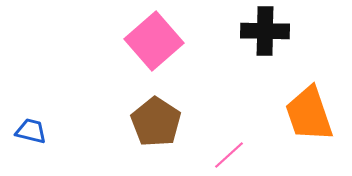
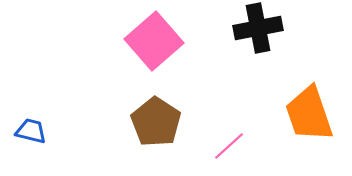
black cross: moved 7 px left, 3 px up; rotated 12 degrees counterclockwise
pink line: moved 9 px up
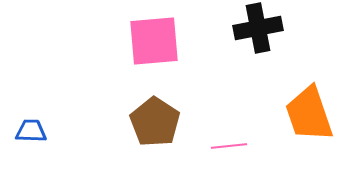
pink square: rotated 36 degrees clockwise
brown pentagon: moved 1 px left
blue trapezoid: rotated 12 degrees counterclockwise
pink line: rotated 36 degrees clockwise
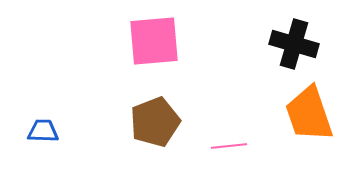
black cross: moved 36 px right, 16 px down; rotated 27 degrees clockwise
brown pentagon: rotated 18 degrees clockwise
blue trapezoid: moved 12 px right
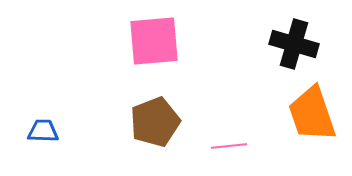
orange trapezoid: moved 3 px right
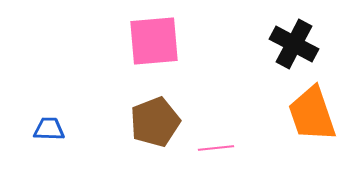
black cross: rotated 12 degrees clockwise
blue trapezoid: moved 6 px right, 2 px up
pink line: moved 13 px left, 2 px down
